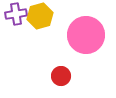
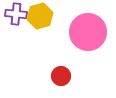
purple cross: rotated 15 degrees clockwise
pink circle: moved 2 px right, 3 px up
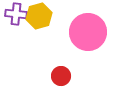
yellow hexagon: moved 1 px left
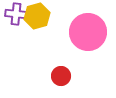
yellow hexagon: moved 2 px left
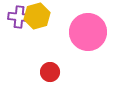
purple cross: moved 3 px right, 3 px down
red circle: moved 11 px left, 4 px up
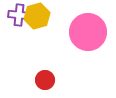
purple cross: moved 2 px up
red circle: moved 5 px left, 8 px down
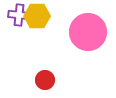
yellow hexagon: rotated 15 degrees clockwise
